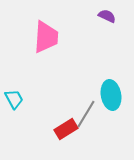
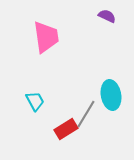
pink trapezoid: rotated 12 degrees counterclockwise
cyan trapezoid: moved 21 px right, 2 px down
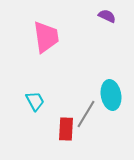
red rectangle: rotated 55 degrees counterclockwise
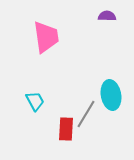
purple semicircle: rotated 24 degrees counterclockwise
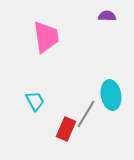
red rectangle: rotated 20 degrees clockwise
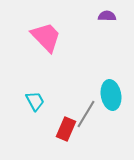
pink trapezoid: rotated 36 degrees counterclockwise
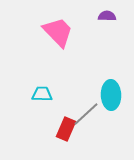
pink trapezoid: moved 12 px right, 5 px up
cyan ellipse: rotated 8 degrees clockwise
cyan trapezoid: moved 7 px right, 7 px up; rotated 60 degrees counterclockwise
gray line: rotated 16 degrees clockwise
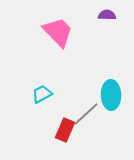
purple semicircle: moved 1 px up
cyan trapezoid: rotated 30 degrees counterclockwise
red rectangle: moved 1 px left, 1 px down
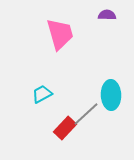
pink trapezoid: moved 2 px right, 2 px down; rotated 28 degrees clockwise
red rectangle: moved 2 px up; rotated 20 degrees clockwise
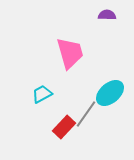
pink trapezoid: moved 10 px right, 19 px down
cyan ellipse: moved 1 px left, 2 px up; rotated 52 degrees clockwise
gray line: rotated 12 degrees counterclockwise
red rectangle: moved 1 px left, 1 px up
